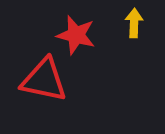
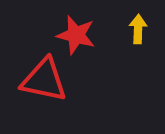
yellow arrow: moved 4 px right, 6 px down
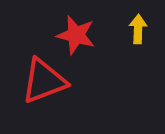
red triangle: moved 1 px down; rotated 33 degrees counterclockwise
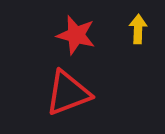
red triangle: moved 24 px right, 12 px down
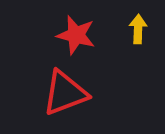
red triangle: moved 3 px left
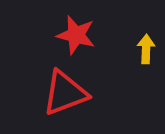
yellow arrow: moved 8 px right, 20 px down
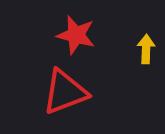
red triangle: moved 1 px up
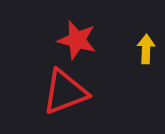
red star: moved 1 px right, 5 px down
